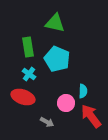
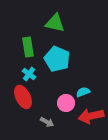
cyan semicircle: moved 1 px down; rotated 112 degrees counterclockwise
red ellipse: rotated 45 degrees clockwise
red arrow: rotated 65 degrees counterclockwise
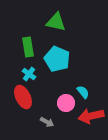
green triangle: moved 1 px right, 1 px up
cyan semicircle: rotated 72 degrees clockwise
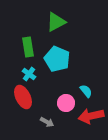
green triangle: rotated 40 degrees counterclockwise
cyan semicircle: moved 3 px right, 1 px up
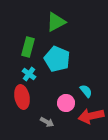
green rectangle: rotated 24 degrees clockwise
red ellipse: moved 1 px left; rotated 15 degrees clockwise
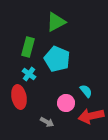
red ellipse: moved 3 px left
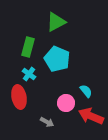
red arrow: rotated 35 degrees clockwise
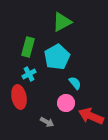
green triangle: moved 6 px right
cyan pentagon: moved 2 px up; rotated 20 degrees clockwise
cyan cross: rotated 24 degrees clockwise
cyan semicircle: moved 11 px left, 8 px up
